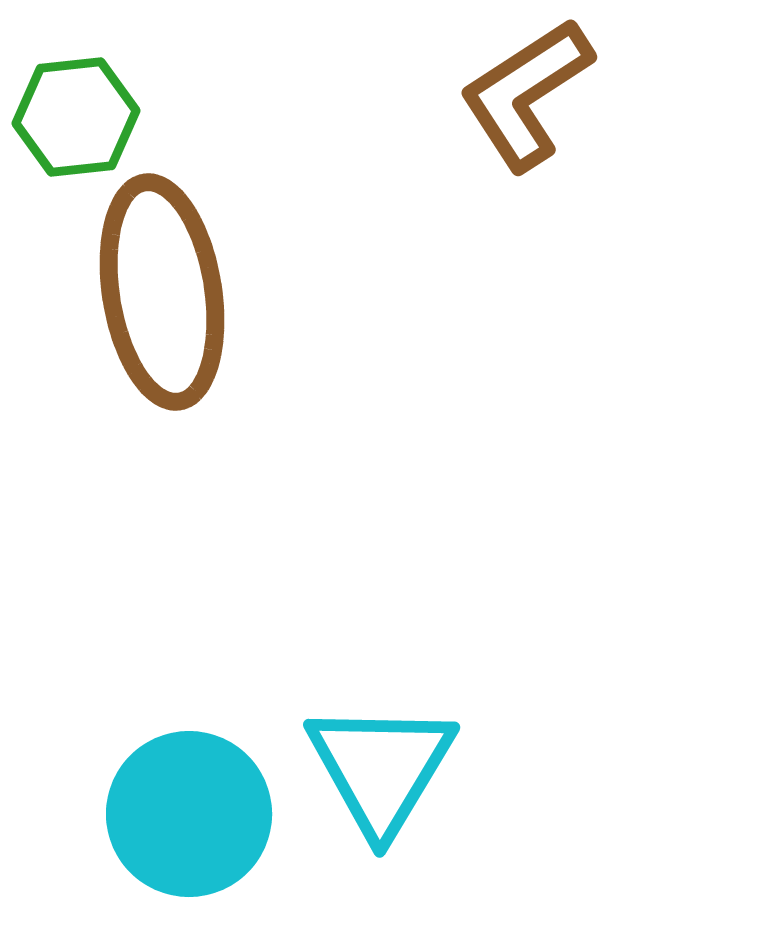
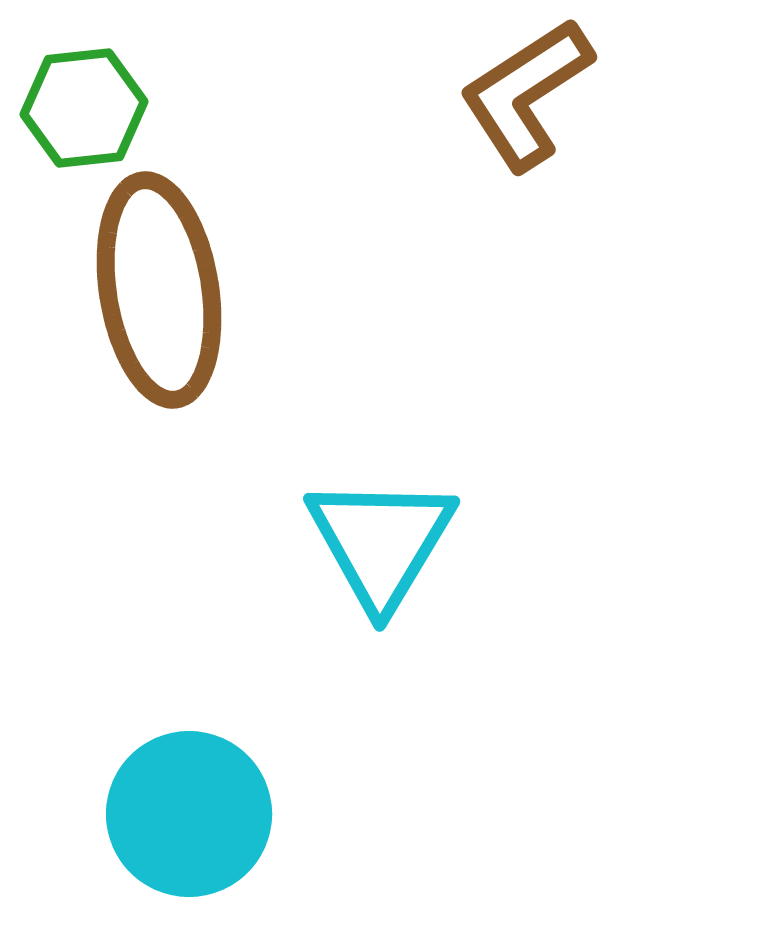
green hexagon: moved 8 px right, 9 px up
brown ellipse: moved 3 px left, 2 px up
cyan triangle: moved 226 px up
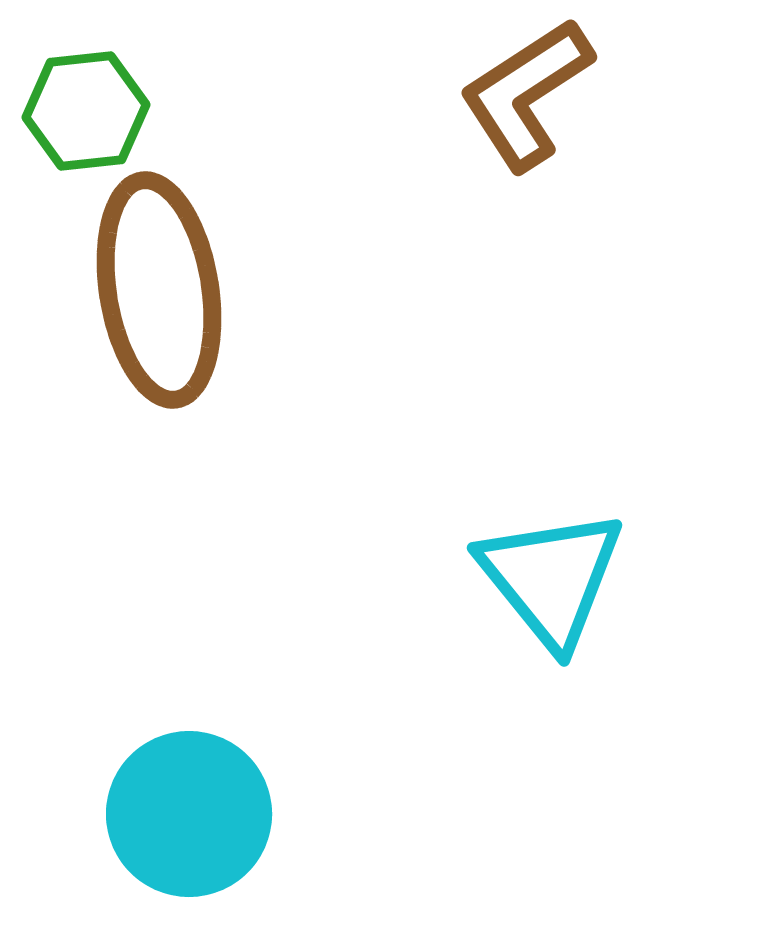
green hexagon: moved 2 px right, 3 px down
cyan triangle: moved 170 px right, 36 px down; rotated 10 degrees counterclockwise
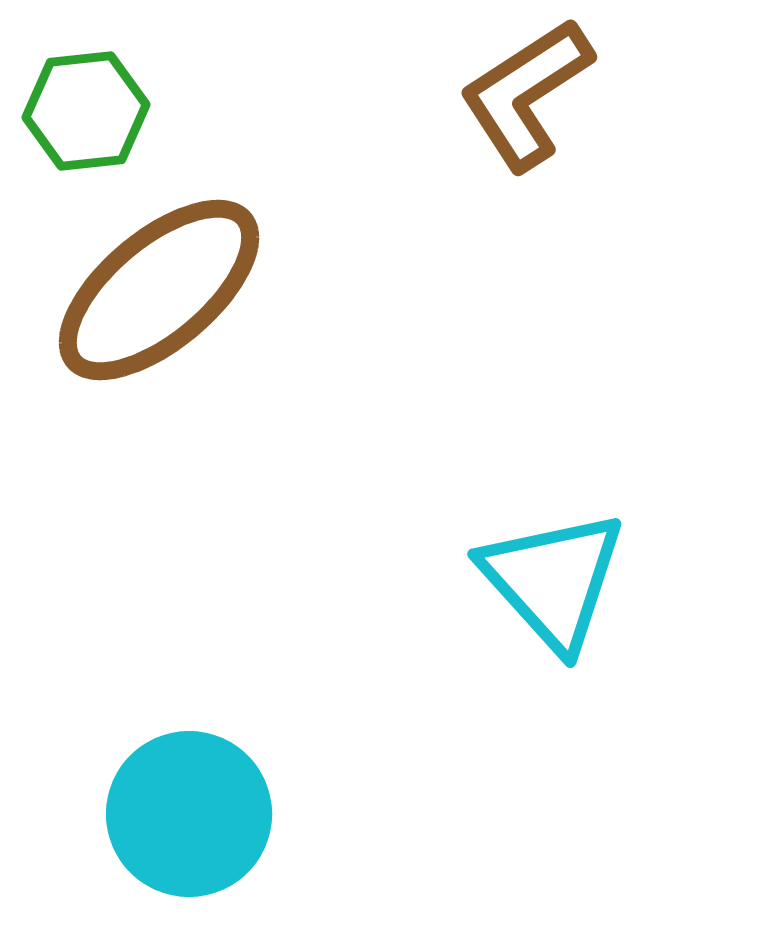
brown ellipse: rotated 59 degrees clockwise
cyan triangle: moved 2 px right, 2 px down; rotated 3 degrees counterclockwise
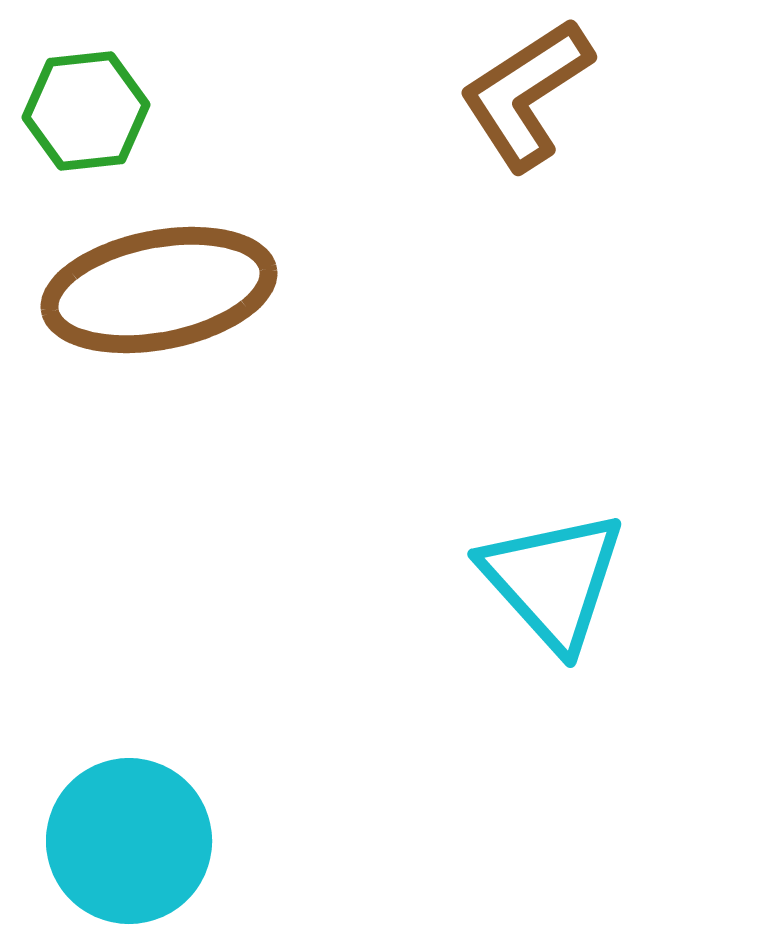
brown ellipse: rotated 29 degrees clockwise
cyan circle: moved 60 px left, 27 px down
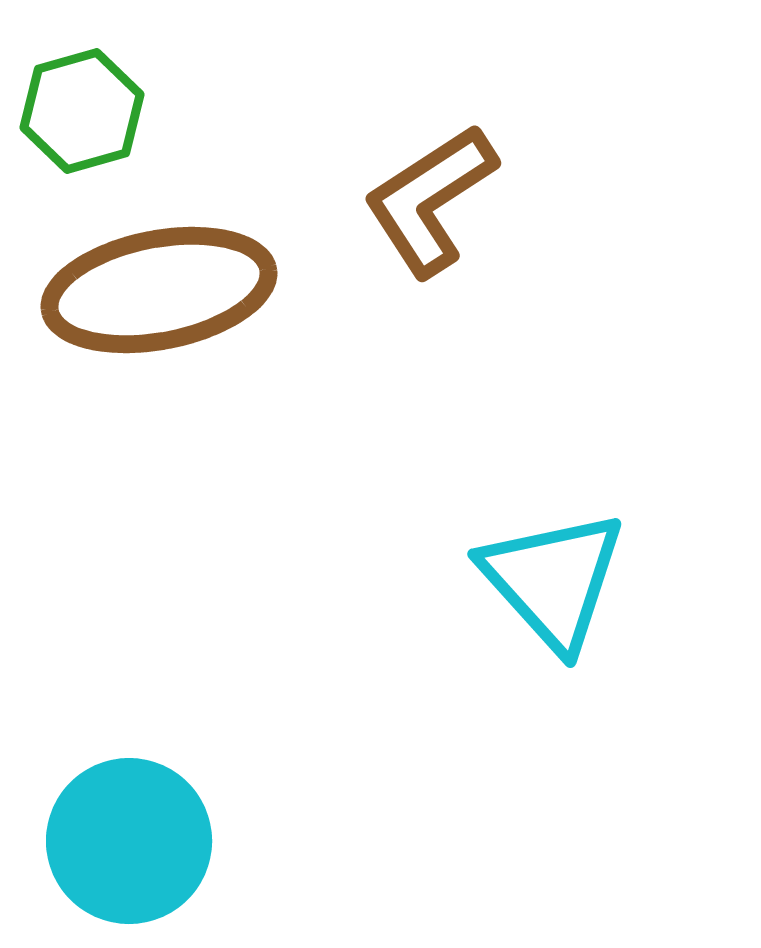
brown L-shape: moved 96 px left, 106 px down
green hexagon: moved 4 px left; rotated 10 degrees counterclockwise
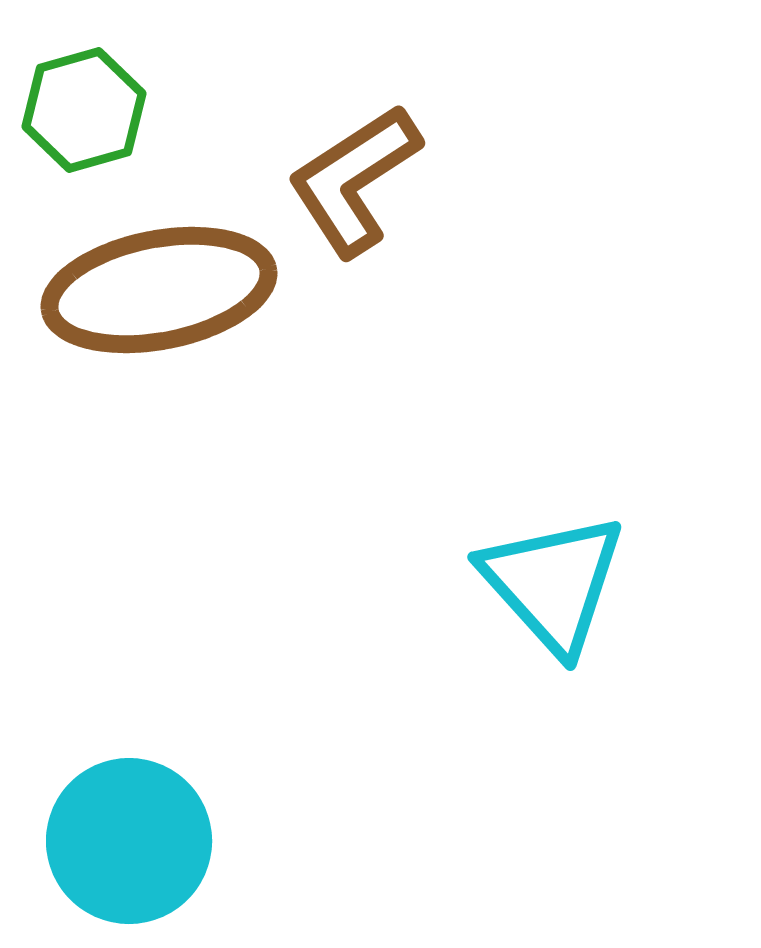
green hexagon: moved 2 px right, 1 px up
brown L-shape: moved 76 px left, 20 px up
cyan triangle: moved 3 px down
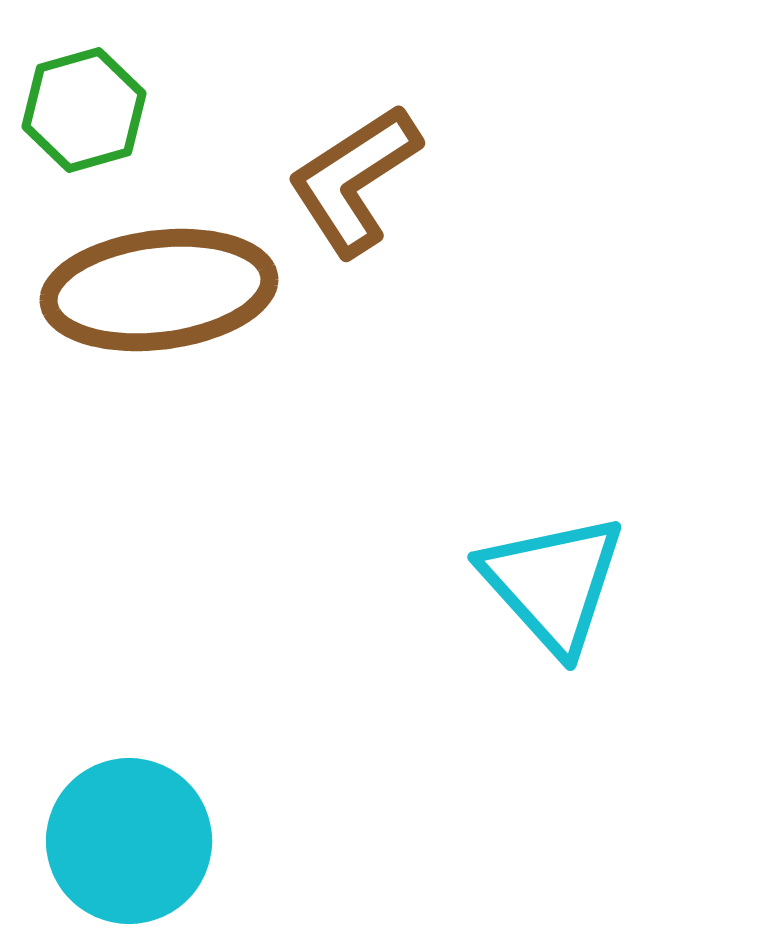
brown ellipse: rotated 4 degrees clockwise
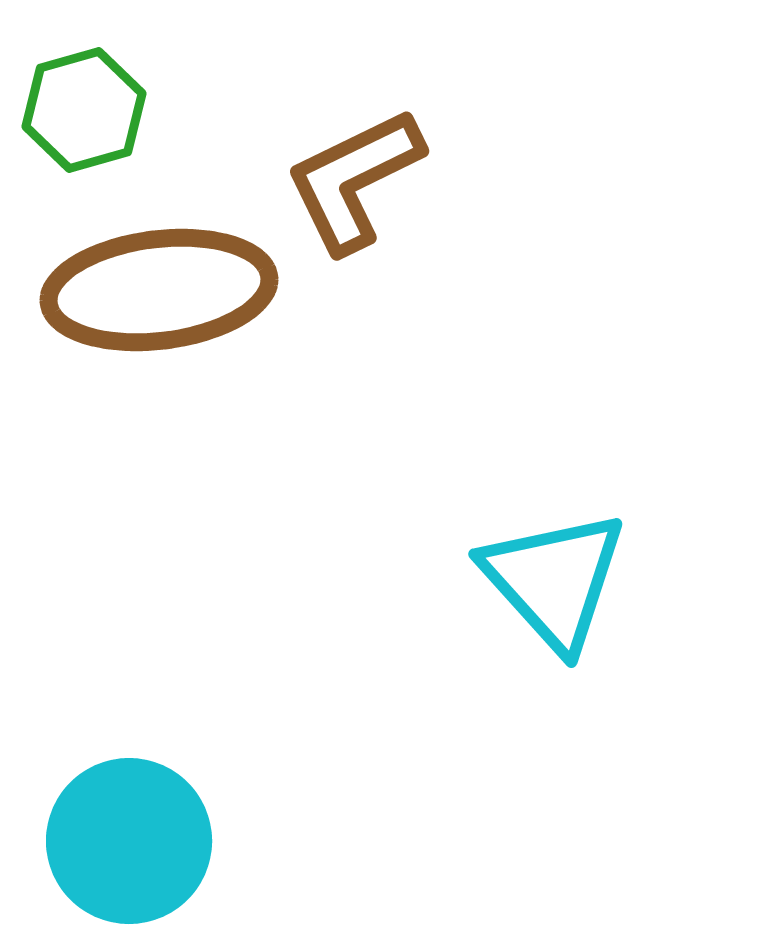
brown L-shape: rotated 7 degrees clockwise
cyan triangle: moved 1 px right, 3 px up
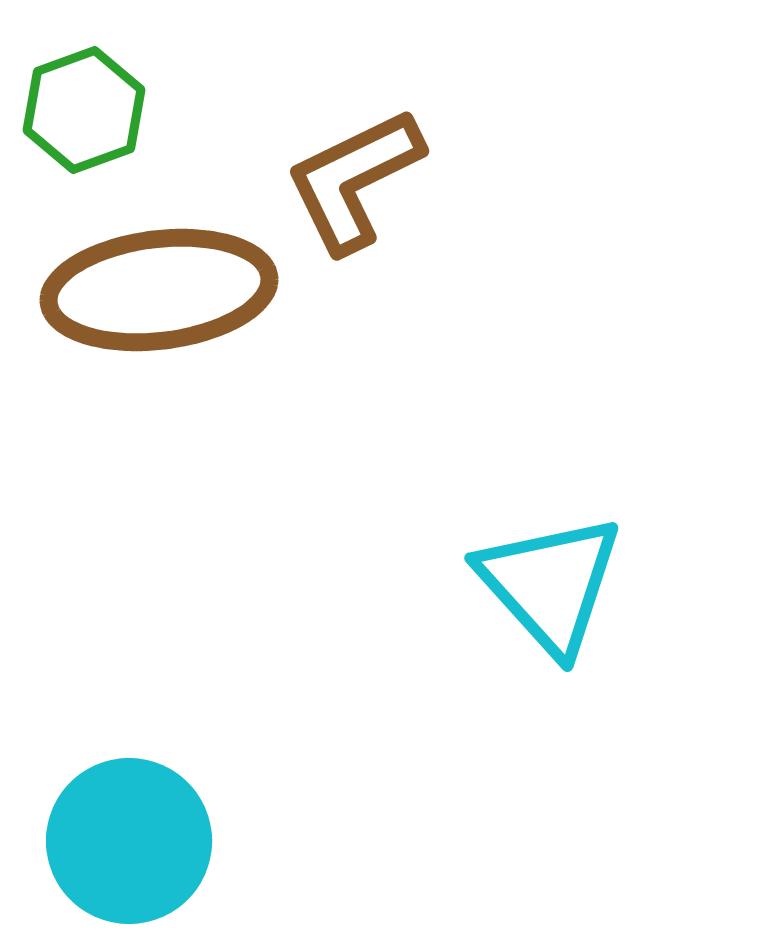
green hexagon: rotated 4 degrees counterclockwise
cyan triangle: moved 4 px left, 4 px down
